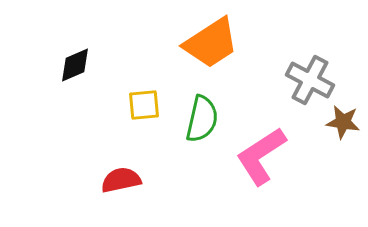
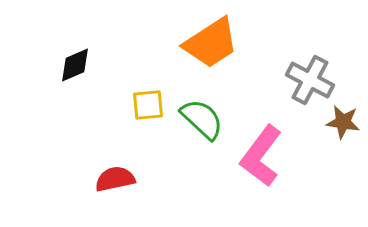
yellow square: moved 4 px right
green semicircle: rotated 60 degrees counterclockwise
pink L-shape: rotated 20 degrees counterclockwise
red semicircle: moved 6 px left, 1 px up
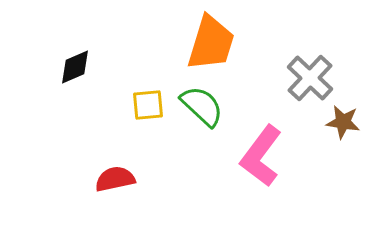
orange trapezoid: rotated 40 degrees counterclockwise
black diamond: moved 2 px down
gray cross: moved 2 px up; rotated 15 degrees clockwise
green semicircle: moved 13 px up
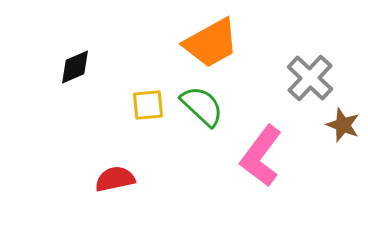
orange trapezoid: rotated 44 degrees clockwise
brown star: moved 3 px down; rotated 12 degrees clockwise
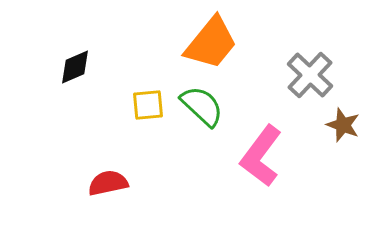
orange trapezoid: rotated 22 degrees counterclockwise
gray cross: moved 3 px up
red semicircle: moved 7 px left, 4 px down
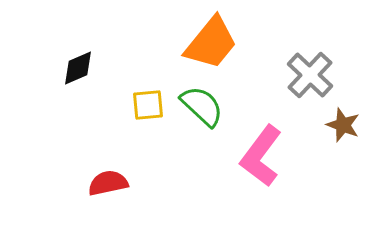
black diamond: moved 3 px right, 1 px down
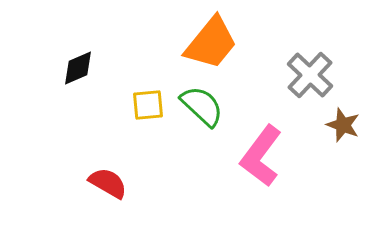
red semicircle: rotated 42 degrees clockwise
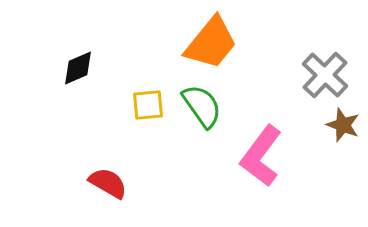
gray cross: moved 15 px right
green semicircle: rotated 12 degrees clockwise
